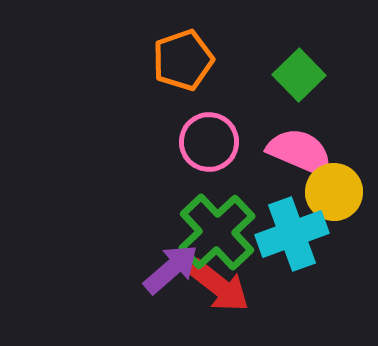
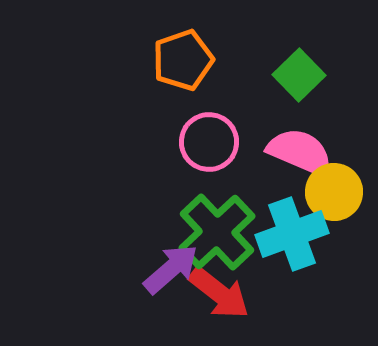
red arrow: moved 7 px down
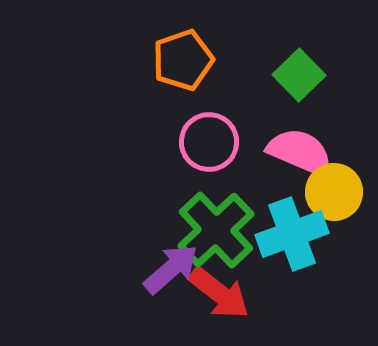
green cross: moved 1 px left, 2 px up
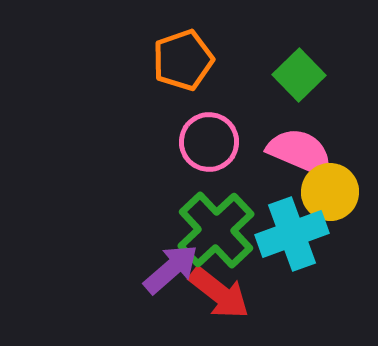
yellow circle: moved 4 px left
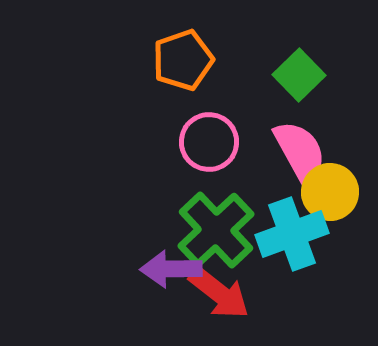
pink semicircle: rotated 38 degrees clockwise
purple arrow: rotated 140 degrees counterclockwise
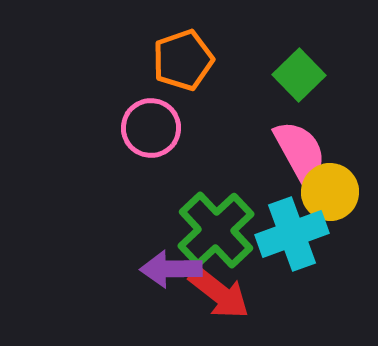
pink circle: moved 58 px left, 14 px up
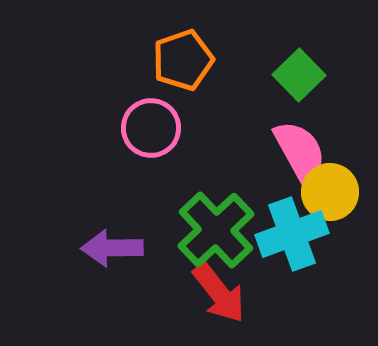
purple arrow: moved 59 px left, 21 px up
red arrow: rotated 14 degrees clockwise
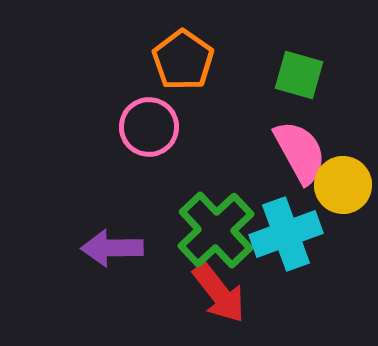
orange pentagon: rotated 18 degrees counterclockwise
green square: rotated 30 degrees counterclockwise
pink circle: moved 2 px left, 1 px up
yellow circle: moved 13 px right, 7 px up
cyan cross: moved 6 px left
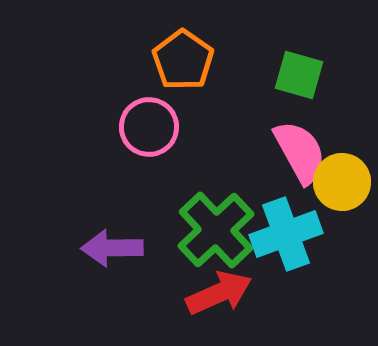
yellow circle: moved 1 px left, 3 px up
red arrow: rotated 76 degrees counterclockwise
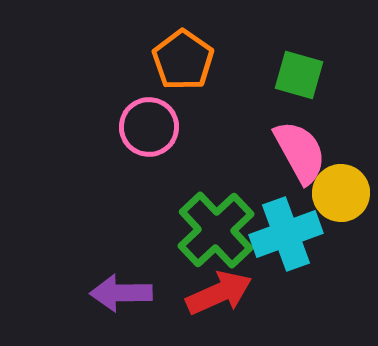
yellow circle: moved 1 px left, 11 px down
purple arrow: moved 9 px right, 45 px down
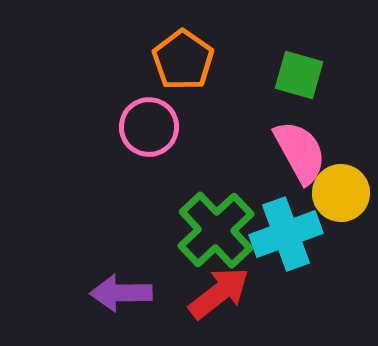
red arrow: rotated 14 degrees counterclockwise
